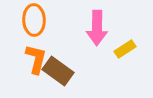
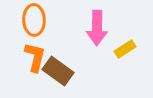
orange L-shape: moved 1 px left, 2 px up
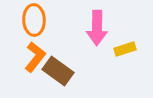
yellow rectangle: rotated 15 degrees clockwise
orange L-shape: rotated 24 degrees clockwise
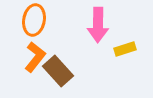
orange ellipse: rotated 12 degrees clockwise
pink arrow: moved 1 px right, 3 px up
brown rectangle: rotated 12 degrees clockwise
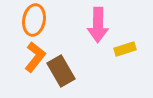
brown rectangle: moved 3 px right; rotated 12 degrees clockwise
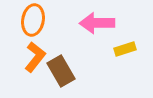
orange ellipse: moved 1 px left
pink arrow: moved 1 px left, 2 px up; rotated 88 degrees clockwise
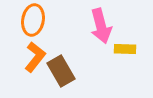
pink arrow: moved 4 px right, 3 px down; rotated 104 degrees counterclockwise
yellow rectangle: rotated 20 degrees clockwise
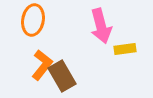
yellow rectangle: rotated 10 degrees counterclockwise
orange L-shape: moved 7 px right, 8 px down
brown rectangle: moved 1 px right, 5 px down
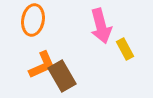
yellow rectangle: rotated 70 degrees clockwise
orange L-shape: rotated 28 degrees clockwise
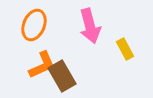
orange ellipse: moved 1 px right, 5 px down; rotated 12 degrees clockwise
pink arrow: moved 11 px left
